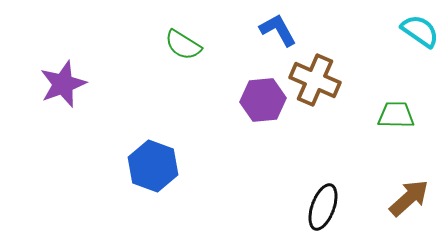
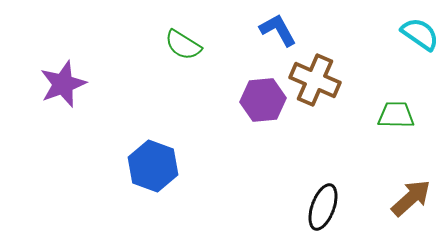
cyan semicircle: moved 3 px down
brown arrow: moved 2 px right
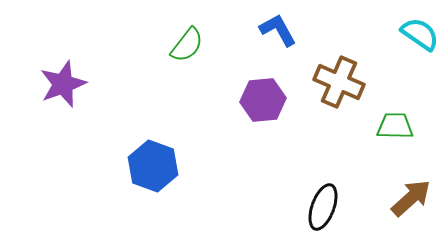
green semicircle: moved 4 px right; rotated 84 degrees counterclockwise
brown cross: moved 24 px right, 2 px down
green trapezoid: moved 1 px left, 11 px down
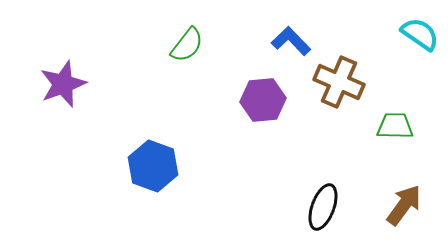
blue L-shape: moved 13 px right, 11 px down; rotated 15 degrees counterclockwise
brown arrow: moved 7 px left, 7 px down; rotated 12 degrees counterclockwise
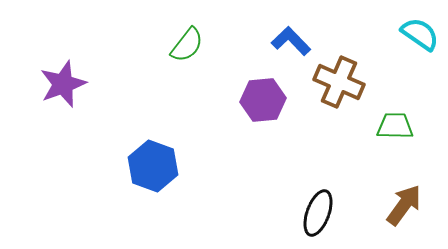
black ellipse: moved 5 px left, 6 px down
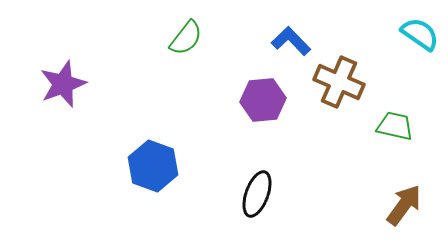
green semicircle: moved 1 px left, 7 px up
green trapezoid: rotated 12 degrees clockwise
black ellipse: moved 61 px left, 19 px up
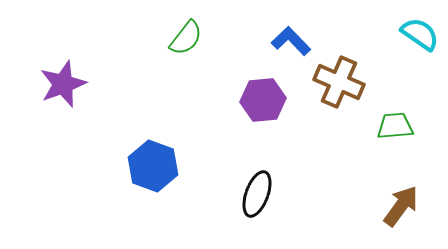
green trapezoid: rotated 18 degrees counterclockwise
brown arrow: moved 3 px left, 1 px down
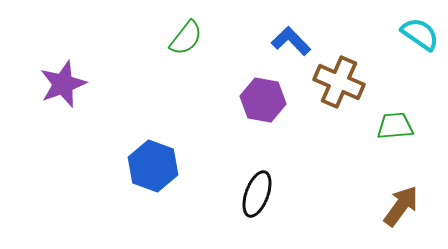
purple hexagon: rotated 15 degrees clockwise
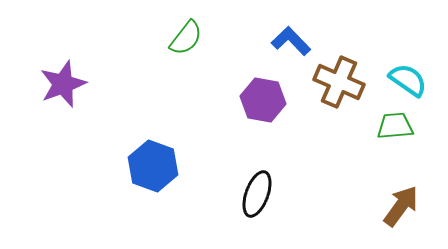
cyan semicircle: moved 12 px left, 46 px down
